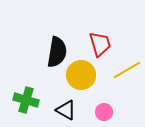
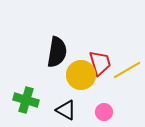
red trapezoid: moved 19 px down
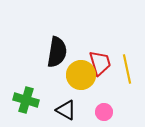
yellow line: moved 1 px up; rotated 72 degrees counterclockwise
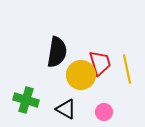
black triangle: moved 1 px up
